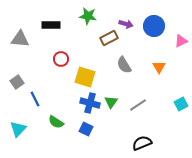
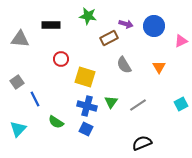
blue cross: moved 3 px left, 3 px down
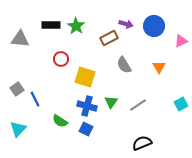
green star: moved 12 px left, 10 px down; rotated 24 degrees clockwise
gray square: moved 7 px down
green semicircle: moved 4 px right, 1 px up
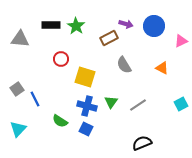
orange triangle: moved 3 px right, 1 px down; rotated 32 degrees counterclockwise
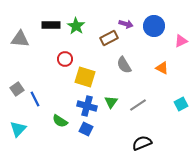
red circle: moved 4 px right
